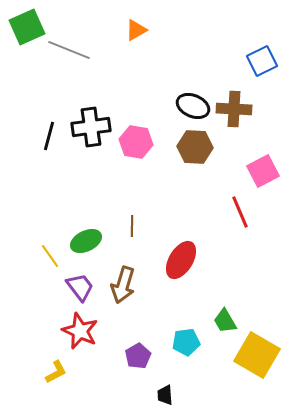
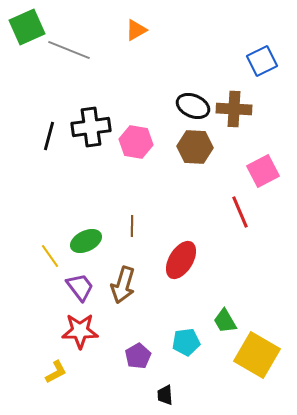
red star: rotated 24 degrees counterclockwise
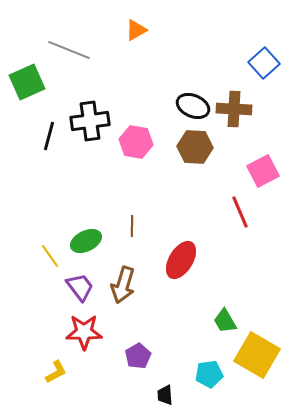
green square: moved 55 px down
blue square: moved 2 px right, 2 px down; rotated 16 degrees counterclockwise
black cross: moved 1 px left, 6 px up
red star: moved 4 px right, 1 px down
cyan pentagon: moved 23 px right, 32 px down
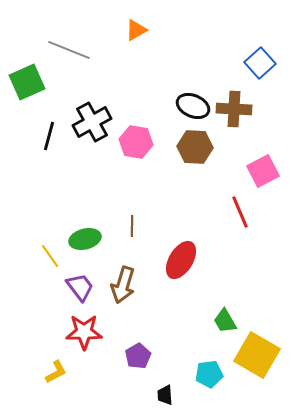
blue square: moved 4 px left
black cross: moved 2 px right, 1 px down; rotated 21 degrees counterclockwise
green ellipse: moved 1 px left, 2 px up; rotated 12 degrees clockwise
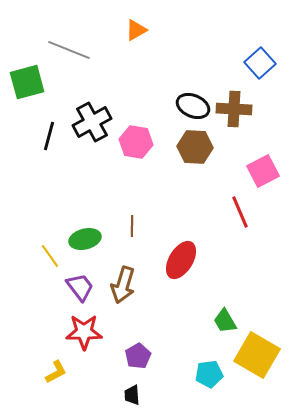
green square: rotated 9 degrees clockwise
black trapezoid: moved 33 px left
